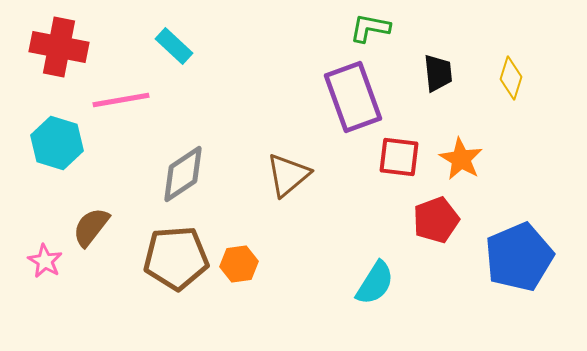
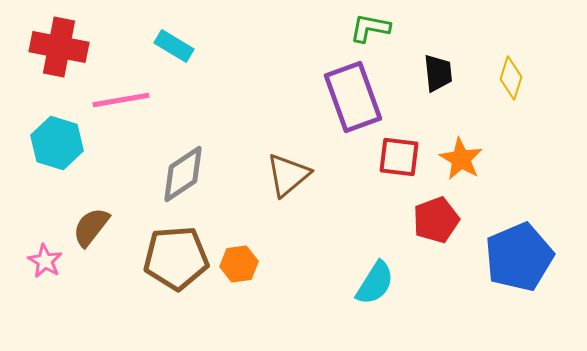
cyan rectangle: rotated 12 degrees counterclockwise
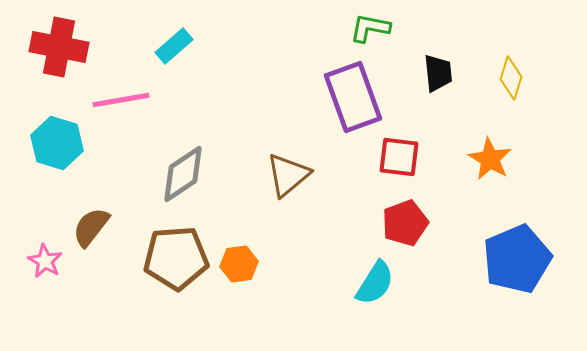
cyan rectangle: rotated 72 degrees counterclockwise
orange star: moved 29 px right
red pentagon: moved 31 px left, 3 px down
blue pentagon: moved 2 px left, 2 px down
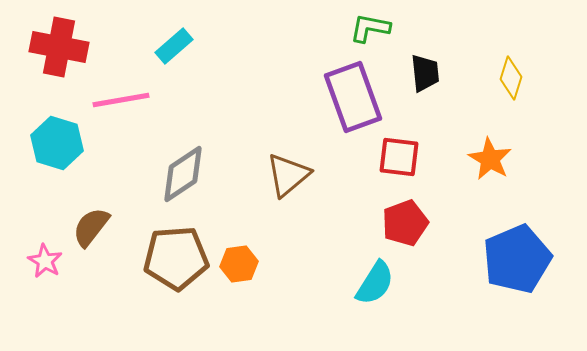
black trapezoid: moved 13 px left
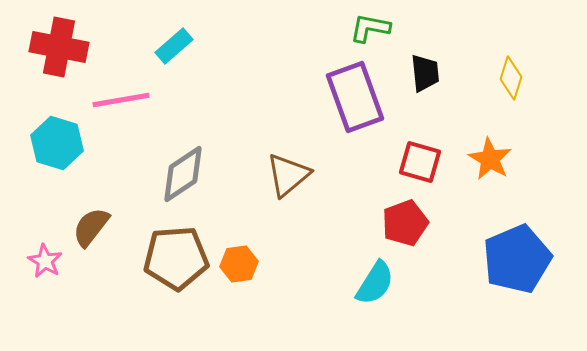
purple rectangle: moved 2 px right
red square: moved 21 px right, 5 px down; rotated 9 degrees clockwise
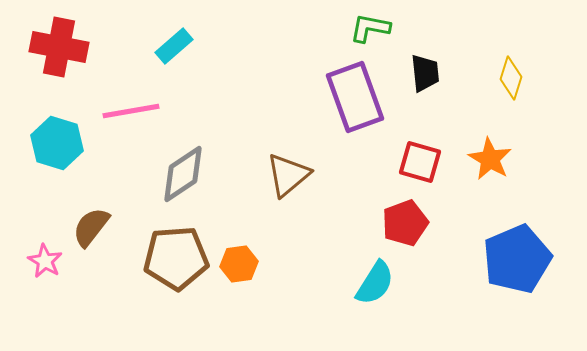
pink line: moved 10 px right, 11 px down
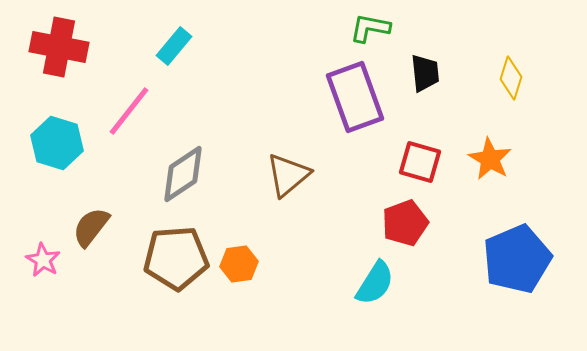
cyan rectangle: rotated 9 degrees counterclockwise
pink line: moved 2 px left; rotated 42 degrees counterclockwise
pink star: moved 2 px left, 1 px up
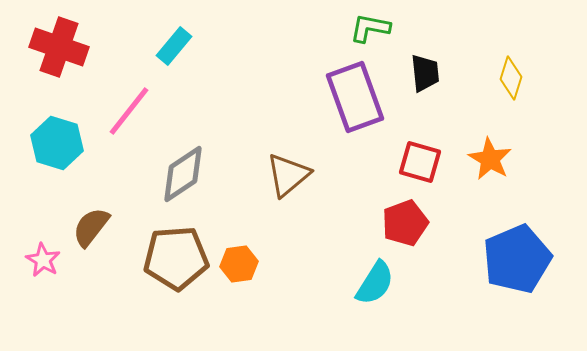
red cross: rotated 8 degrees clockwise
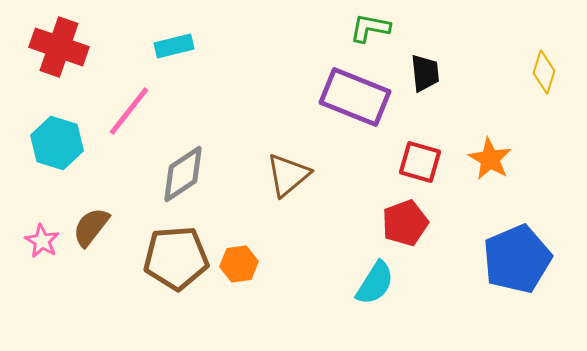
cyan rectangle: rotated 36 degrees clockwise
yellow diamond: moved 33 px right, 6 px up
purple rectangle: rotated 48 degrees counterclockwise
pink star: moved 1 px left, 19 px up
